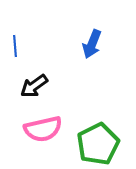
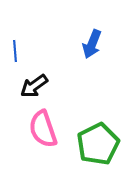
blue line: moved 5 px down
pink semicircle: rotated 84 degrees clockwise
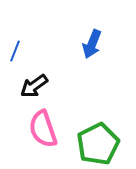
blue line: rotated 25 degrees clockwise
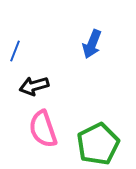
black arrow: rotated 20 degrees clockwise
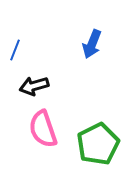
blue line: moved 1 px up
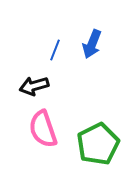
blue line: moved 40 px right
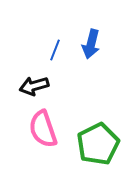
blue arrow: moved 1 px left; rotated 8 degrees counterclockwise
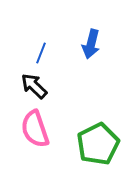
blue line: moved 14 px left, 3 px down
black arrow: rotated 60 degrees clockwise
pink semicircle: moved 8 px left
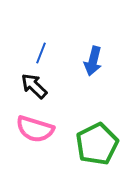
blue arrow: moved 2 px right, 17 px down
pink semicircle: rotated 54 degrees counterclockwise
green pentagon: moved 1 px left
